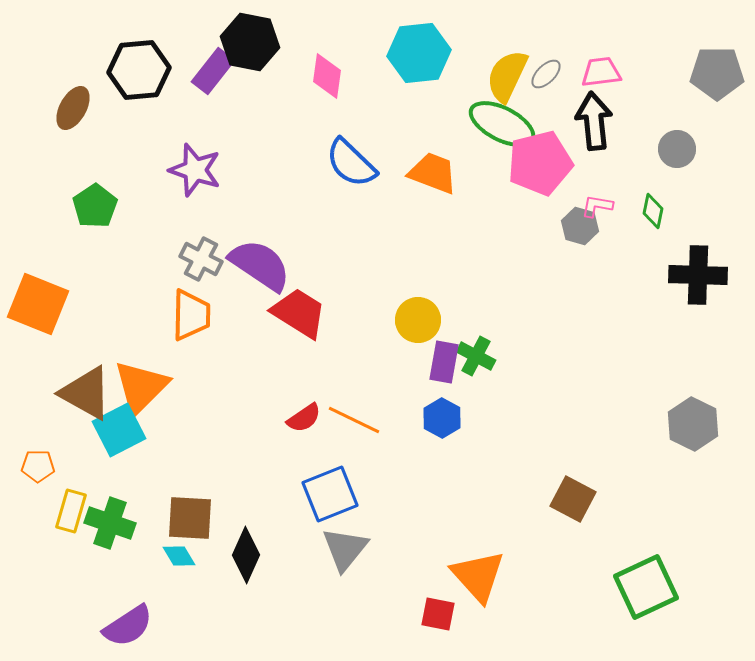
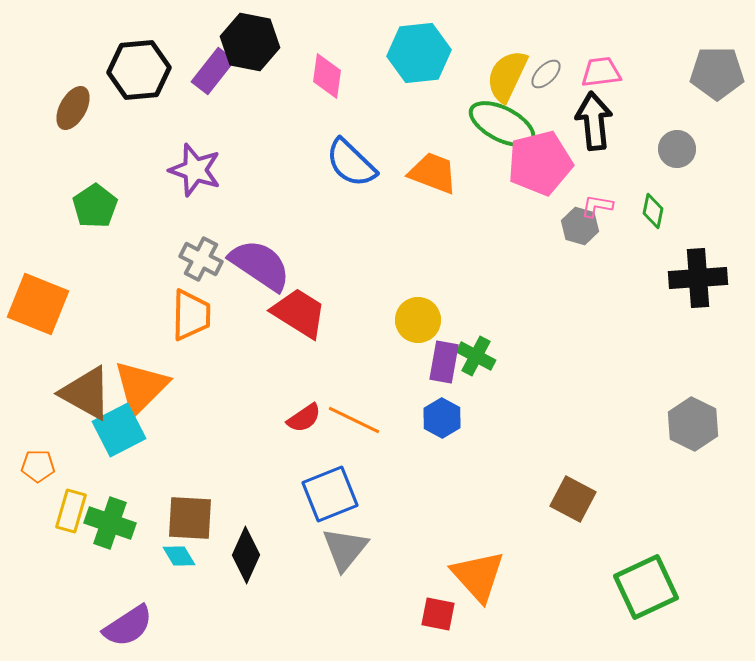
black cross at (698, 275): moved 3 px down; rotated 6 degrees counterclockwise
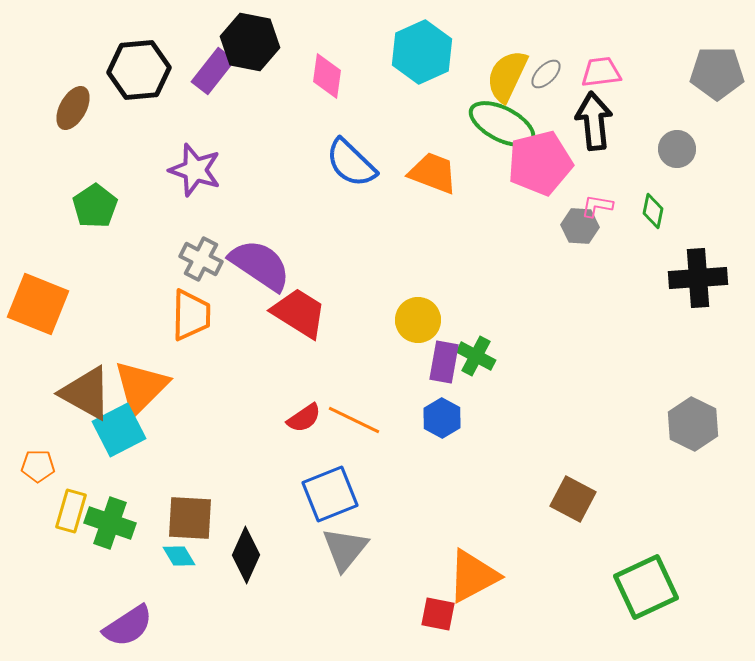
cyan hexagon at (419, 53): moved 3 px right, 1 px up; rotated 18 degrees counterclockwise
gray hexagon at (580, 226): rotated 12 degrees counterclockwise
orange triangle at (478, 576): moved 5 px left; rotated 44 degrees clockwise
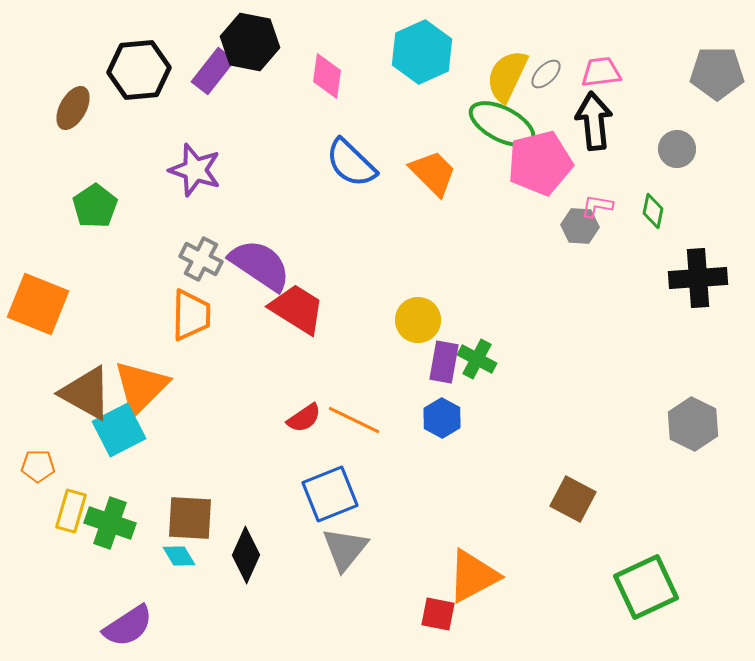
orange trapezoid at (433, 173): rotated 24 degrees clockwise
red trapezoid at (299, 313): moved 2 px left, 4 px up
green cross at (476, 356): moved 1 px right, 3 px down
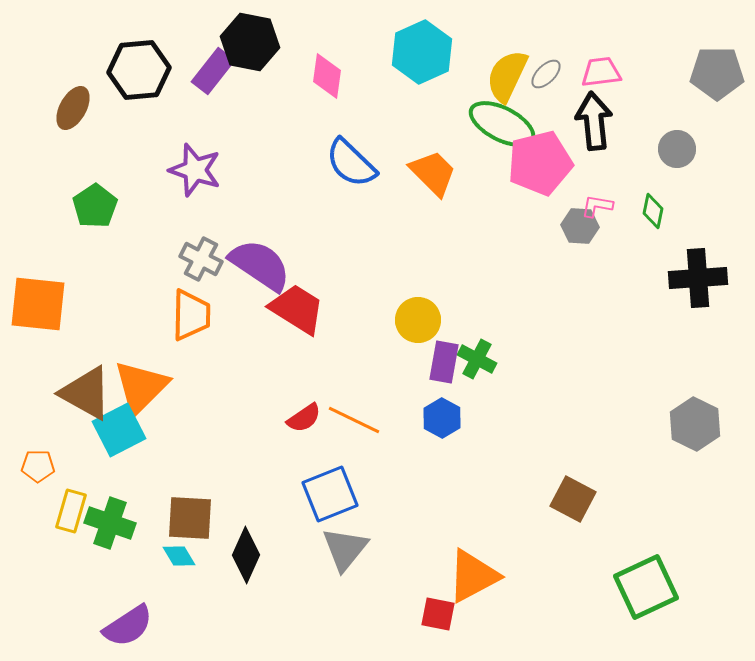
orange square at (38, 304): rotated 16 degrees counterclockwise
gray hexagon at (693, 424): moved 2 px right
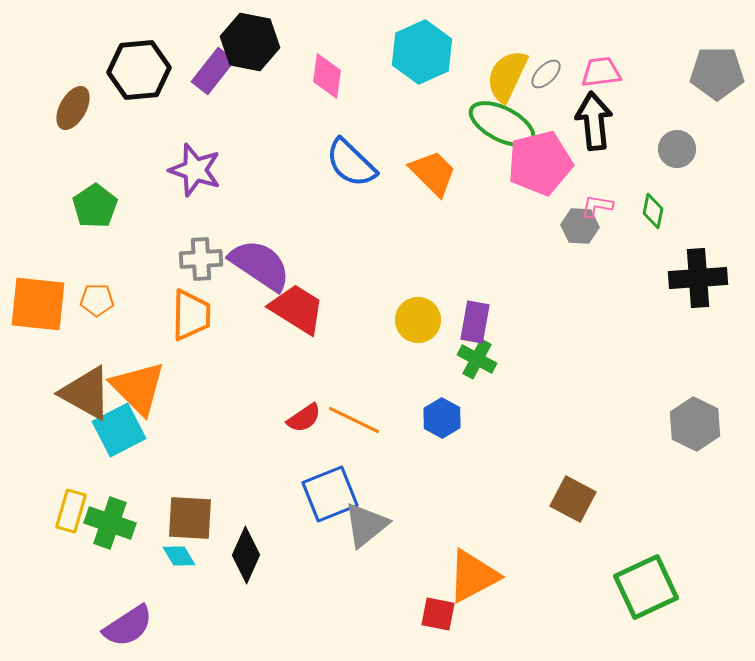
gray cross at (201, 259): rotated 30 degrees counterclockwise
purple rectangle at (444, 362): moved 31 px right, 40 px up
orange triangle at (141, 387): moved 3 px left, 1 px down; rotated 30 degrees counterclockwise
orange pentagon at (38, 466): moved 59 px right, 166 px up
gray triangle at (345, 549): moved 21 px right, 24 px up; rotated 12 degrees clockwise
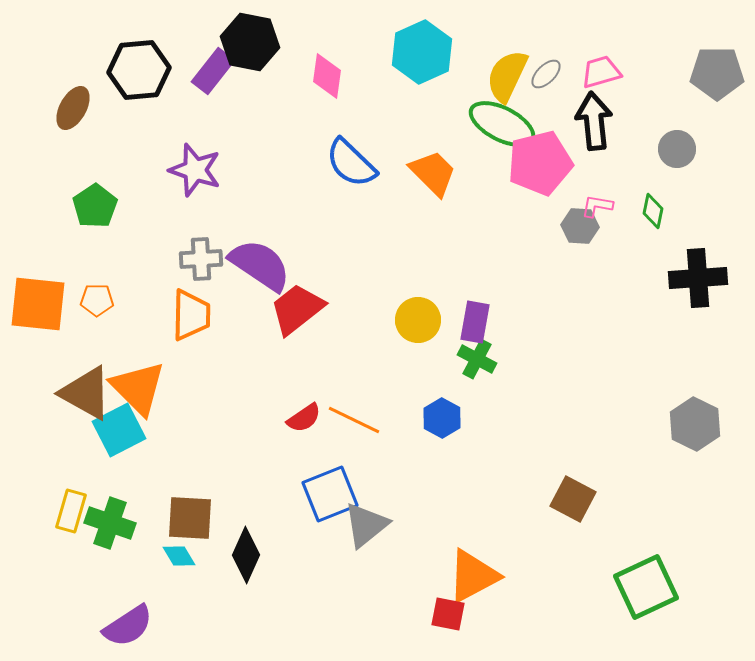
pink trapezoid at (601, 72): rotated 9 degrees counterclockwise
red trapezoid at (297, 309): rotated 70 degrees counterclockwise
red square at (438, 614): moved 10 px right
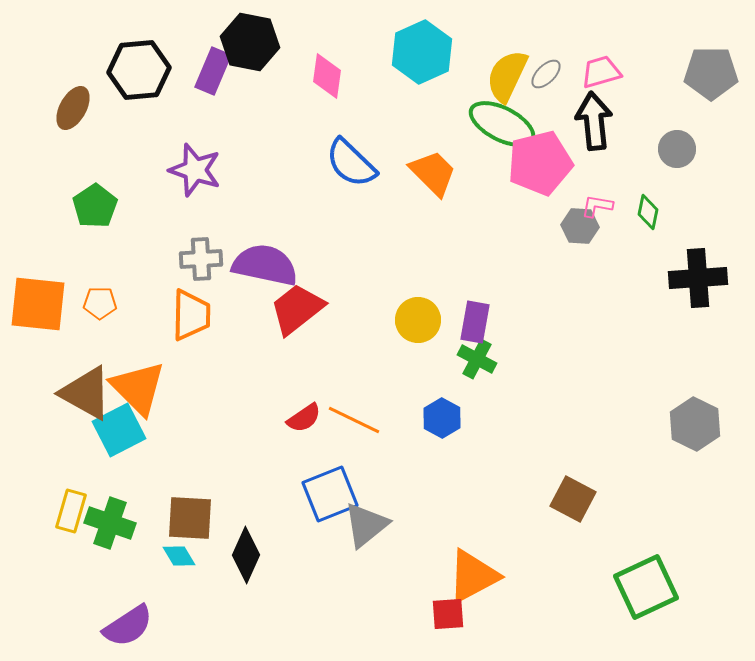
purple rectangle at (213, 71): rotated 15 degrees counterclockwise
gray pentagon at (717, 73): moved 6 px left
green diamond at (653, 211): moved 5 px left, 1 px down
purple semicircle at (260, 265): moved 5 px right; rotated 22 degrees counterclockwise
orange pentagon at (97, 300): moved 3 px right, 3 px down
red square at (448, 614): rotated 15 degrees counterclockwise
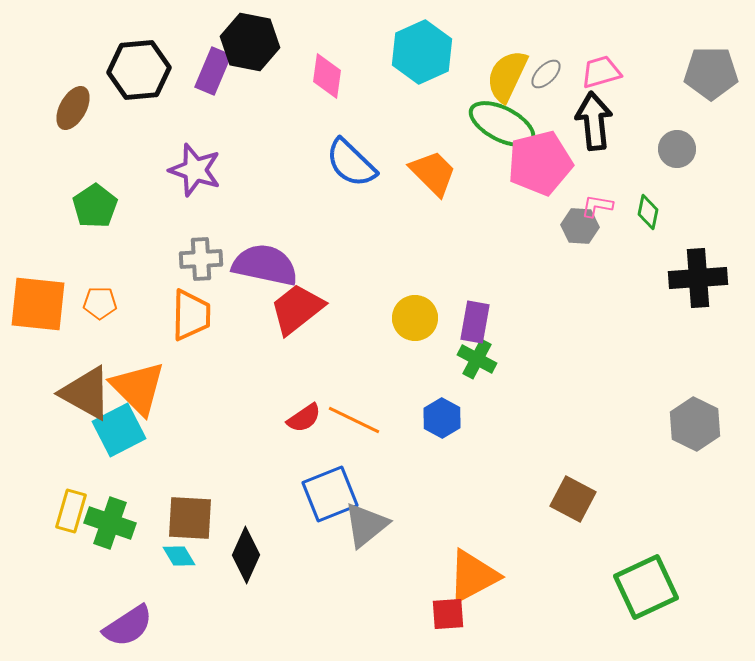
yellow circle at (418, 320): moved 3 px left, 2 px up
